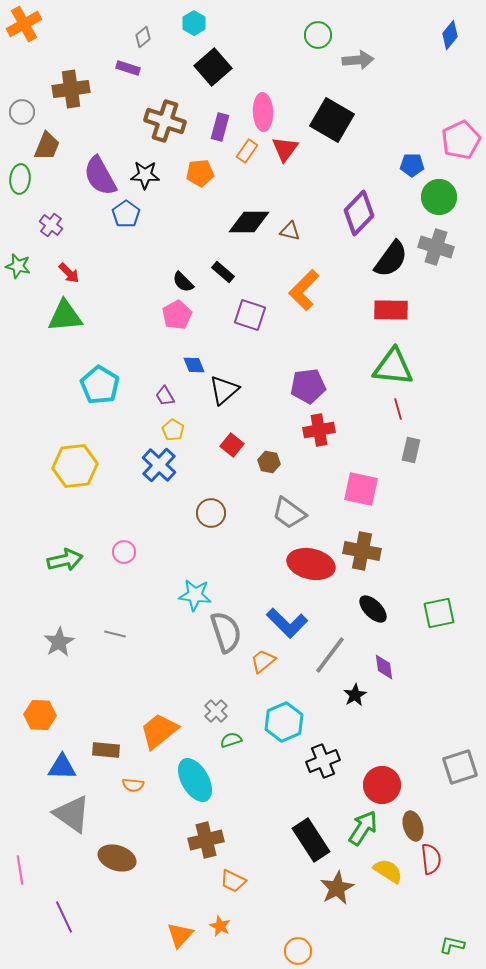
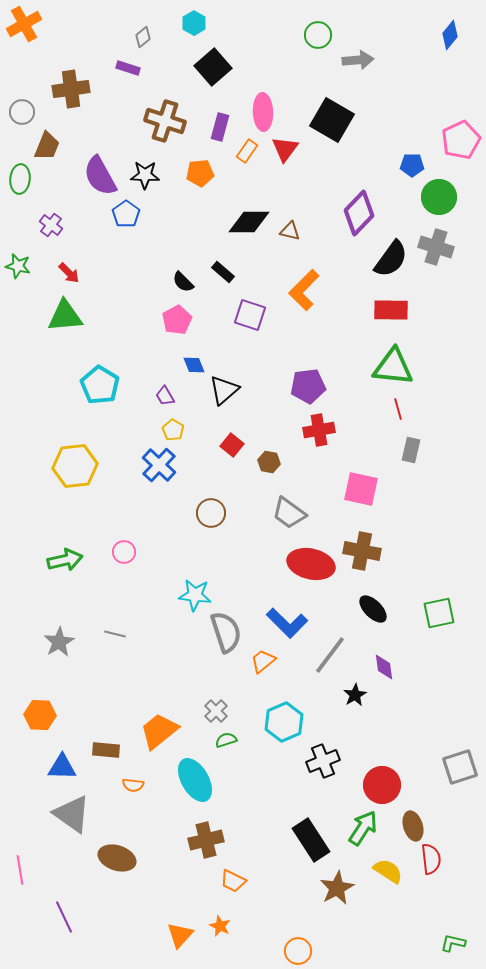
pink pentagon at (177, 315): moved 5 px down
green semicircle at (231, 740): moved 5 px left
green L-shape at (452, 945): moved 1 px right, 2 px up
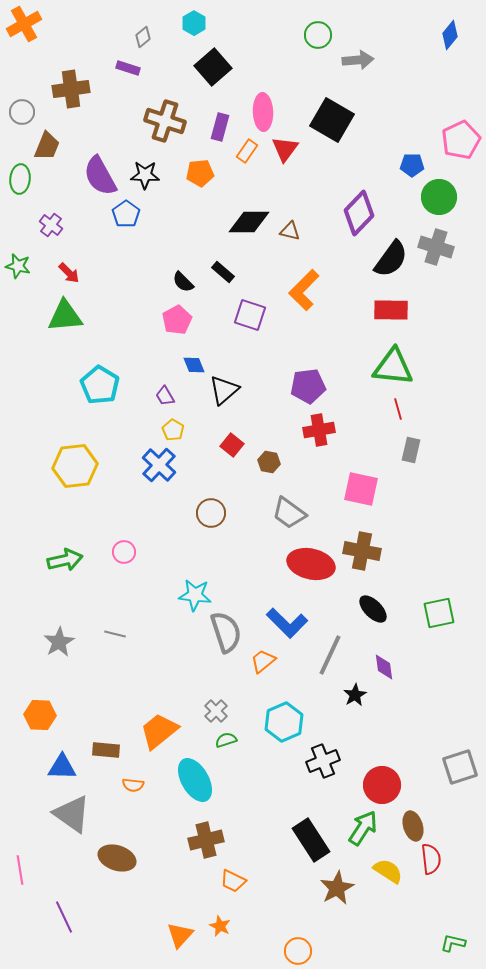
gray line at (330, 655): rotated 12 degrees counterclockwise
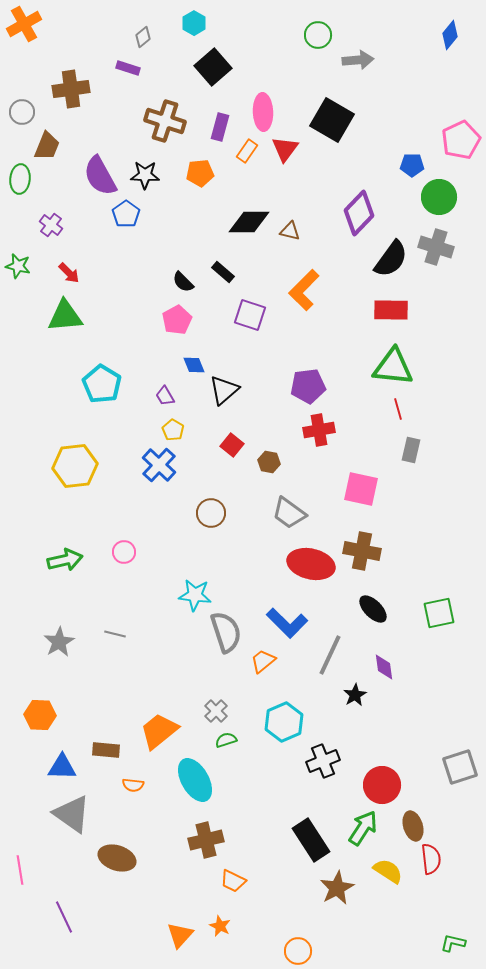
cyan pentagon at (100, 385): moved 2 px right, 1 px up
